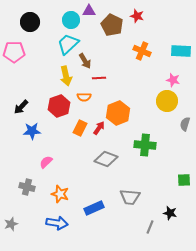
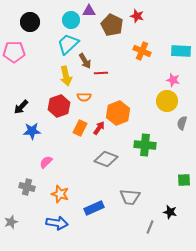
red line: moved 2 px right, 5 px up
gray semicircle: moved 3 px left, 1 px up
black star: moved 1 px up
gray star: moved 2 px up
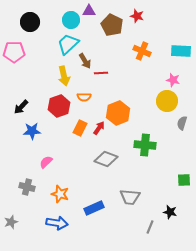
yellow arrow: moved 2 px left
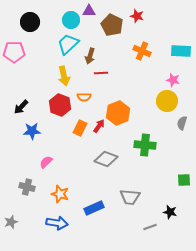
brown arrow: moved 5 px right, 5 px up; rotated 49 degrees clockwise
red hexagon: moved 1 px right, 1 px up; rotated 20 degrees counterclockwise
red arrow: moved 2 px up
gray line: rotated 48 degrees clockwise
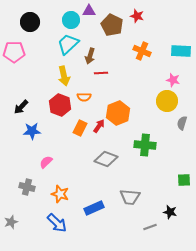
blue arrow: rotated 35 degrees clockwise
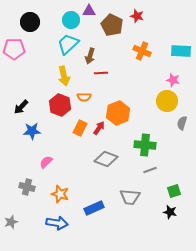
pink pentagon: moved 3 px up
red arrow: moved 2 px down
green square: moved 10 px left, 11 px down; rotated 16 degrees counterclockwise
blue arrow: rotated 35 degrees counterclockwise
gray line: moved 57 px up
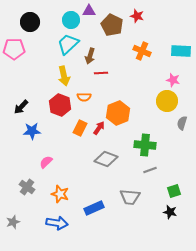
gray cross: rotated 21 degrees clockwise
gray star: moved 2 px right
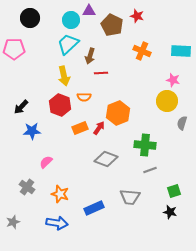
black circle: moved 4 px up
orange rectangle: rotated 42 degrees clockwise
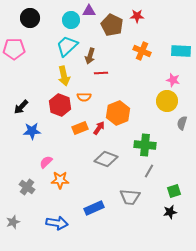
red star: rotated 16 degrees counterclockwise
cyan trapezoid: moved 1 px left, 2 px down
gray line: moved 1 px left, 1 px down; rotated 40 degrees counterclockwise
orange star: moved 14 px up; rotated 18 degrees counterclockwise
black star: rotated 24 degrees counterclockwise
